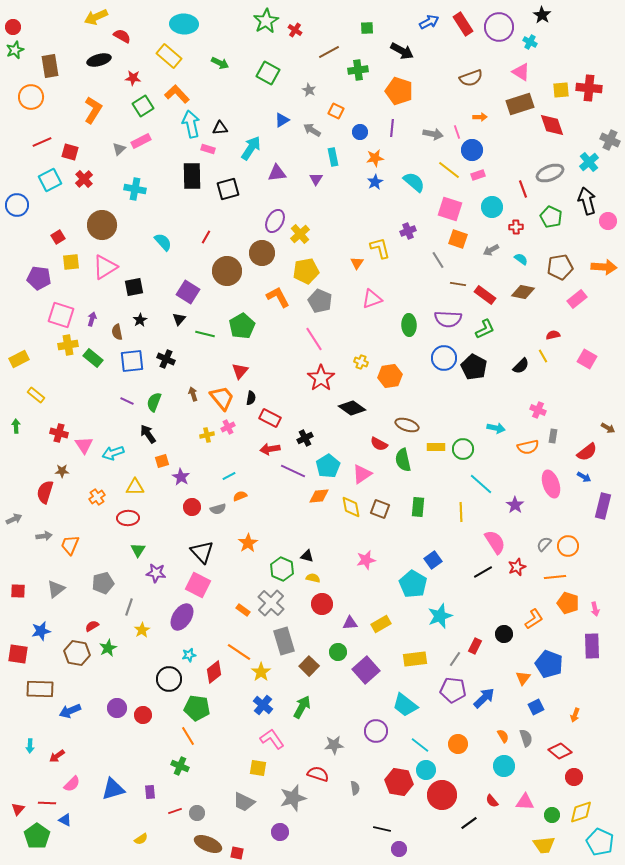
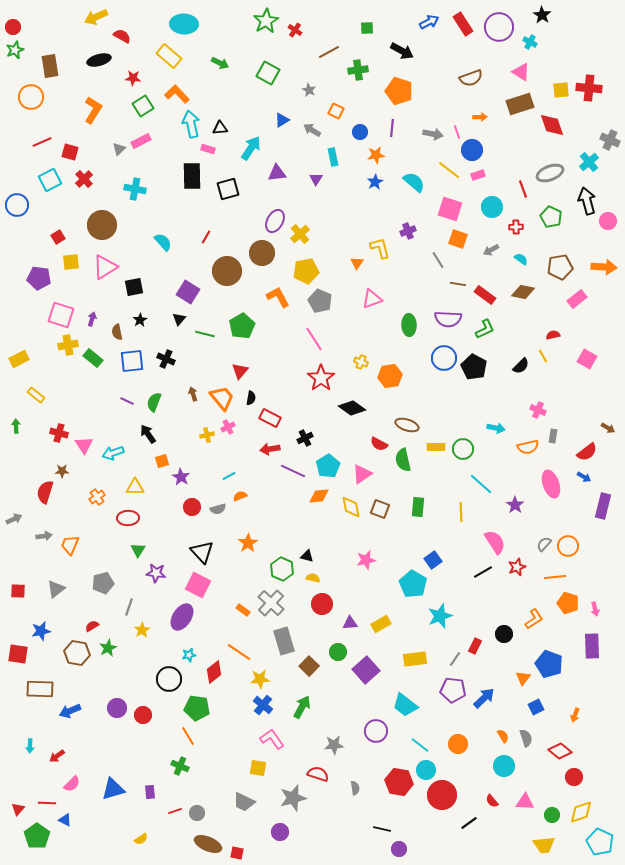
orange star at (375, 158): moved 1 px right, 3 px up
yellow star at (261, 672): moved 1 px left, 7 px down; rotated 30 degrees clockwise
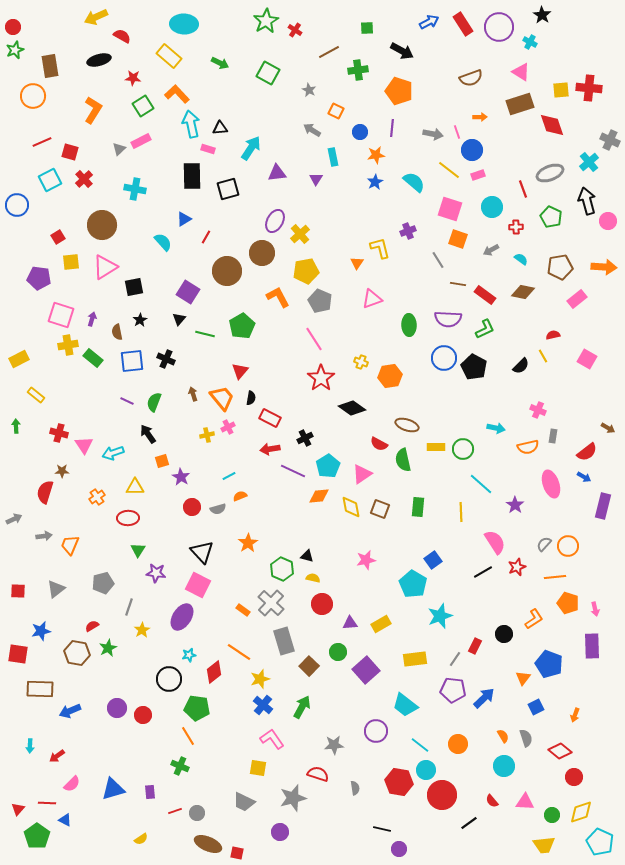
orange circle at (31, 97): moved 2 px right, 1 px up
blue triangle at (282, 120): moved 98 px left, 99 px down
yellow star at (260, 679): rotated 12 degrees counterclockwise
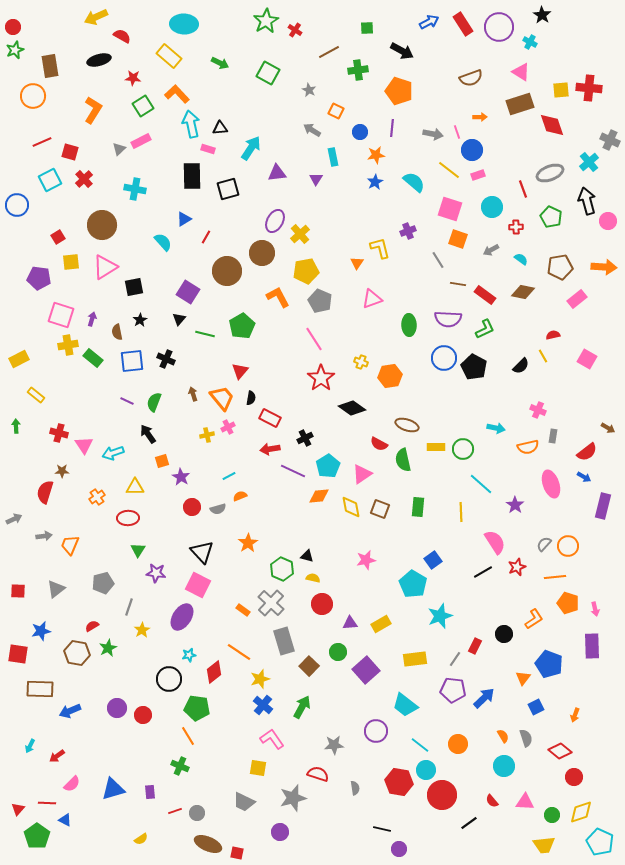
cyan arrow at (30, 746): rotated 24 degrees clockwise
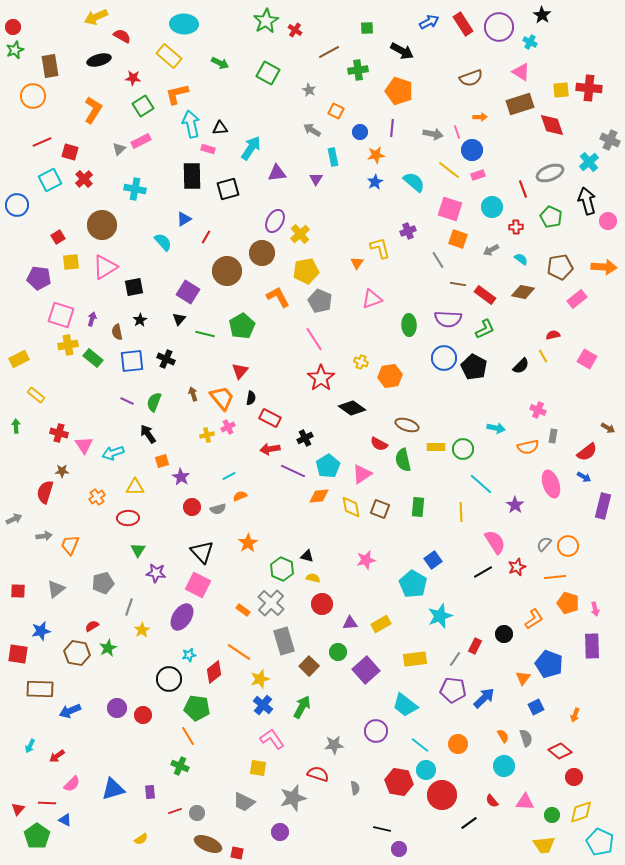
orange L-shape at (177, 94): rotated 60 degrees counterclockwise
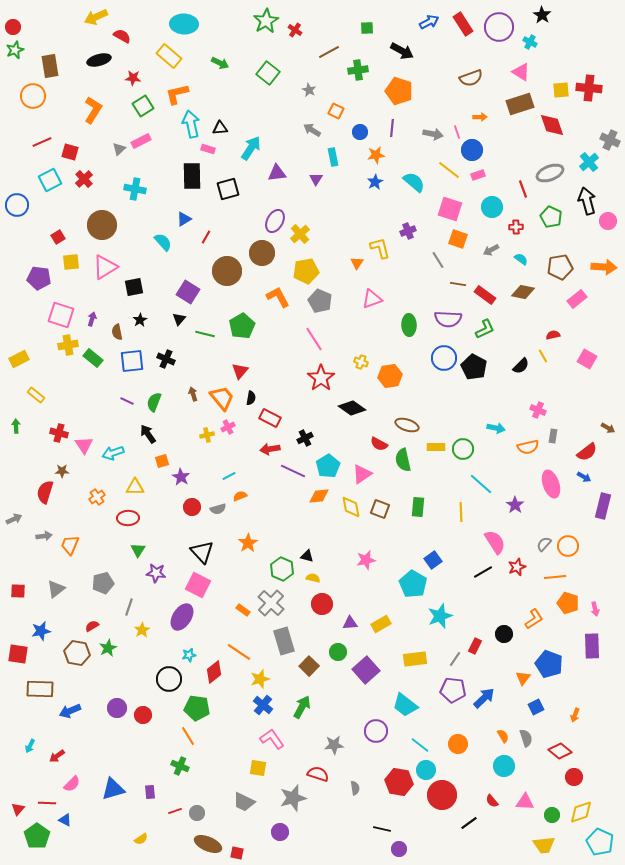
green square at (268, 73): rotated 10 degrees clockwise
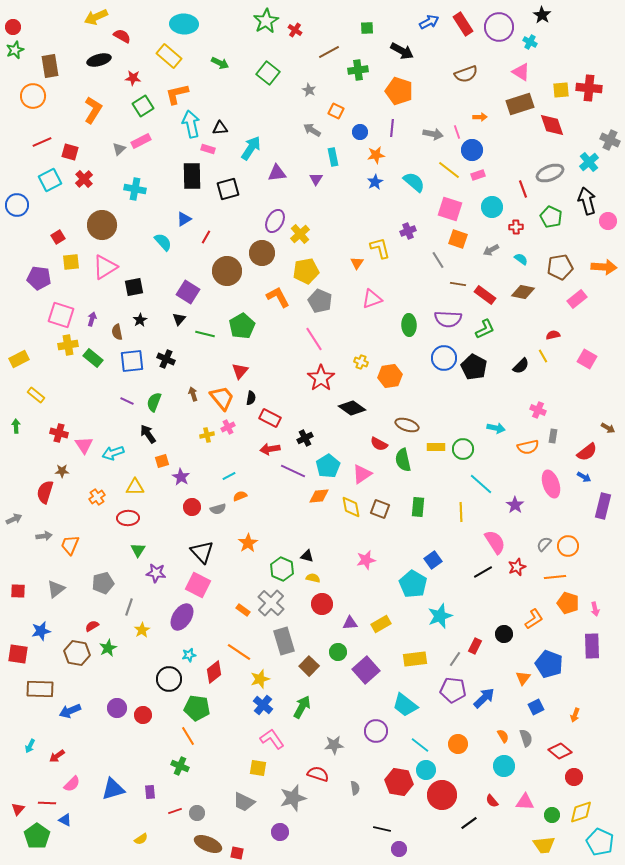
brown semicircle at (471, 78): moved 5 px left, 4 px up
